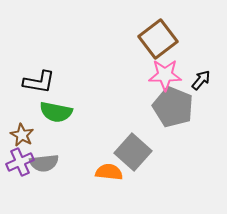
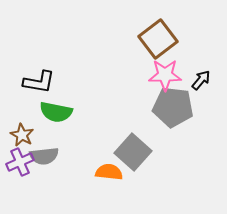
gray pentagon: rotated 15 degrees counterclockwise
gray semicircle: moved 7 px up
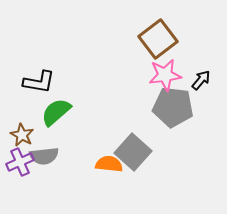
pink star: rotated 8 degrees counterclockwise
green semicircle: rotated 128 degrees clockwise
orange semicircle: moved 8 px up
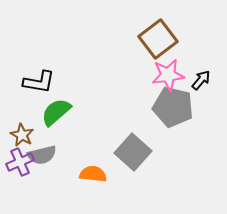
pink star: moved 3 px right
gray pentagon: rotated 6 degrees clockwise
gray semicircle: moved 2 px left, 1 px up; rotated 8 degrees counterclockwise
orange semicircle: moved 16 px left, 10 px down
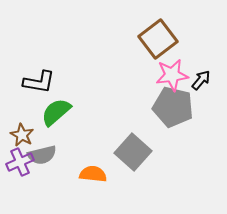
pink star: moved 4 px right
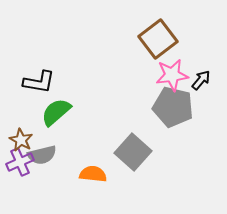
brown star: moved 1 px left, 5 px down
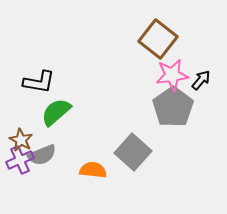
brown square: rotated 15 degrees counterclockwise
gray pentagon: rotated 24 degrees clockwise
gray semicircle: rotated 8 degrees counterclockwise
purple cross: moved 2 px up
orange semicircle: moved 4 px up
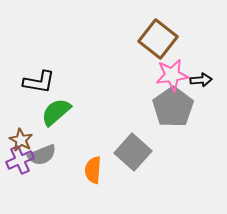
black arrow: rotated 45 degrees clockwise
orange semicircle: rotated 92 degrees counterclockwise
